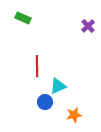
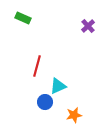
red line: rotated 15 degrees clockwise
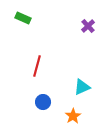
cyan triangle: moved 24 px right, 1 px down
blue circle: moved 2 px left
orange star: moved 1 px left, 1 px down; rotated 21 degrees counterclockwise
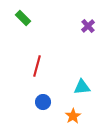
green rectangle: rotated 21 degrees clockwise
cyan triangle: rotated 18 degrees clockwise
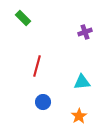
purple cross: moved 3 px left, 6 px down; rotated 24 degrees clockwise
cyan triangle: moved 5 px up
orange star: moved 6 px right
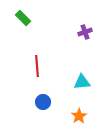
red line: rotated 20 degrees counterclockwise
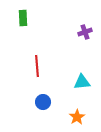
green rectangle: rotated 42 degrees clockwise
orange star: moved 2 px left, 1 px down
